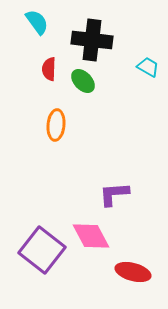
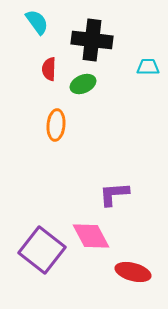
cyan trapezoid: rotated 30 degrees counterclockwise
green ellipse: moved 3 px down; rotated 70 degrees counterclockwise
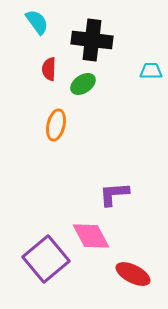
cyan trapezoid: moved 3 px right, 4 px down
green ellipse: rotated 10 degrees counterclockwise
orange ellipse: rotated 8 degrees clockwise
purple square: moved 4 px right, 9 px down; rotated 12 degrees clockwise
red ellipse: moved 2 px down; rotated 12 degrees clockwise
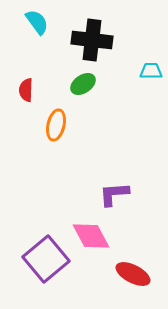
red semicircle: moved 23 px left, 21 px down
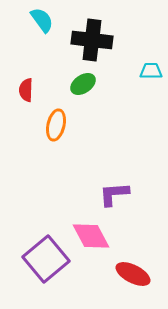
cyan semicircle: moved 5 px right, 2 px up
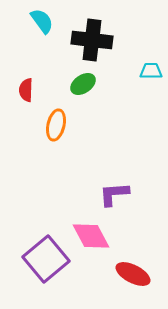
cyan semicircle: moved 1 px down
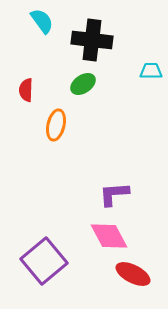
pink diamond: moved 18 px right
purple square: moved 2 px left, 2 px down
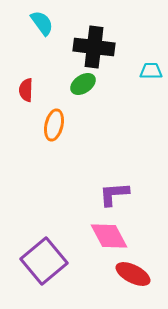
cyan semicircle: moved 2 px down
black cross: moved 2 px right, 7 px down
orange ellipse: moved 2 px left
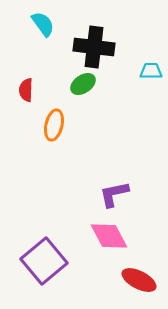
cyan semicircle: moved 1 px right, 1 px down
purple L-shape: rotated 8 degrees counterclockwise
red ellipse: moved 6 px right, 6 px down
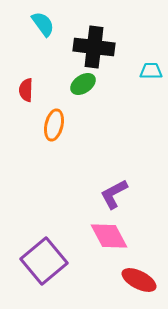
purple L-shape: rotated 16 degrees counterclockwise
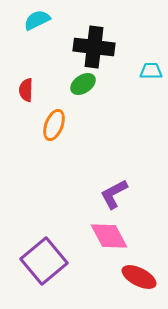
cyan semicircle: moved 6 px left, 4 px up; rotated 80 degrees counterclockwise
orange ellipse: rotated 8 degrees clockwise
red ellipse: moved 3 px up
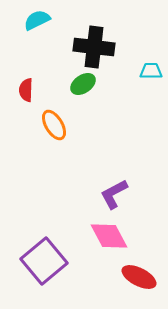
orange ellipse: rotated 52 degrees counterclockwise
